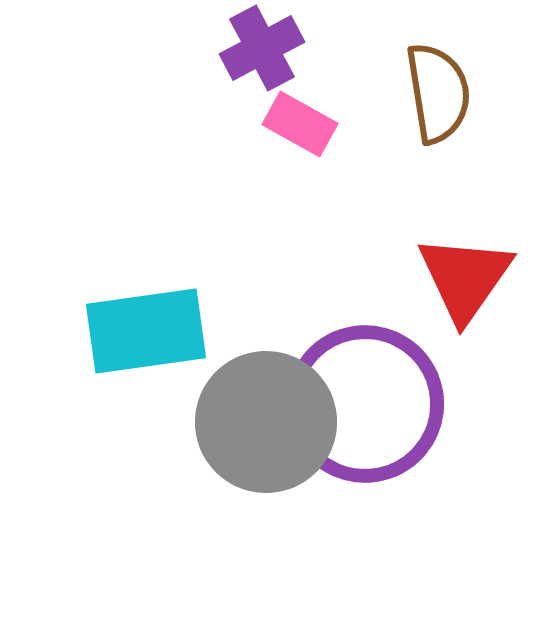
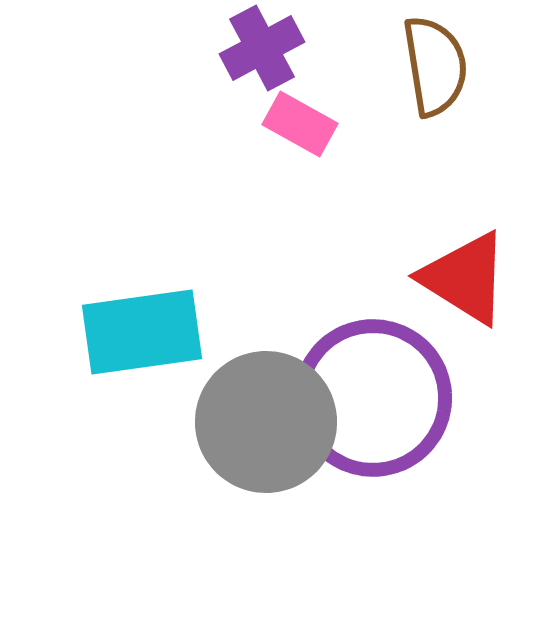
brown semicircle: moved 3 px left, 27 px up
red triangle: rotated 33 degrees counterclockwise
cyan rectangle: moved 4 px left, 1 px down
purple circle: moved 8 px right, 6 px up
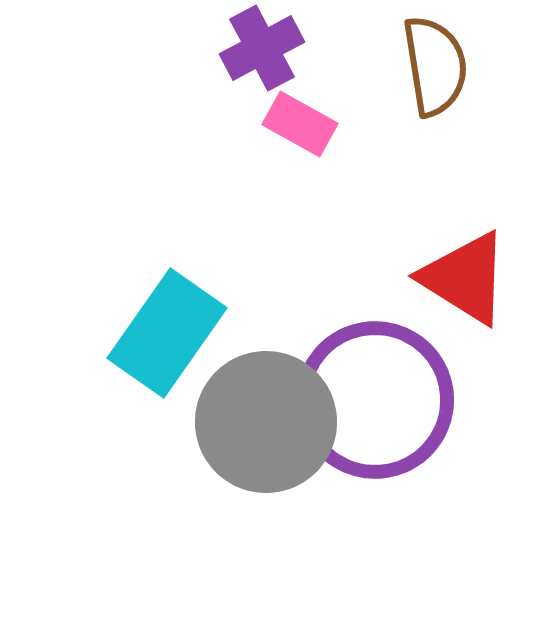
cyan rectangle: moved 25 px right, 1 px down; rotated 47 degrees counterclockwise
purple circle: moved 2 px right, 2 px down
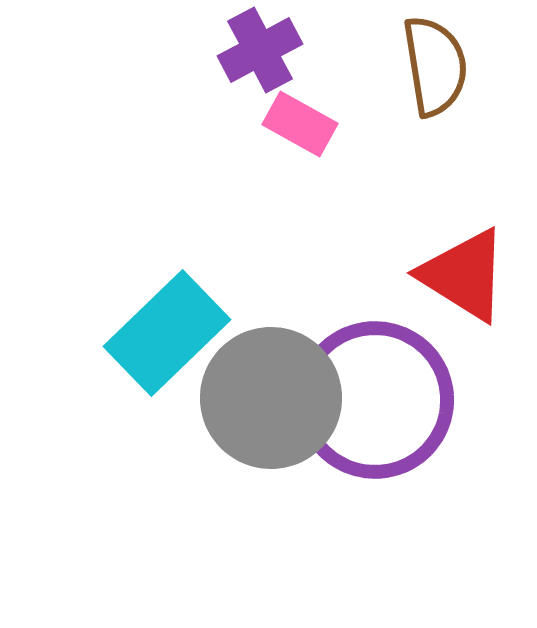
purple cross: moved 2 px left, 2 px down
red triangle: moved 1 px left, 3 px up
cyan rectangle: rotated 11 degrees clockwise
gray circle: moved 5 px right, 24 px up
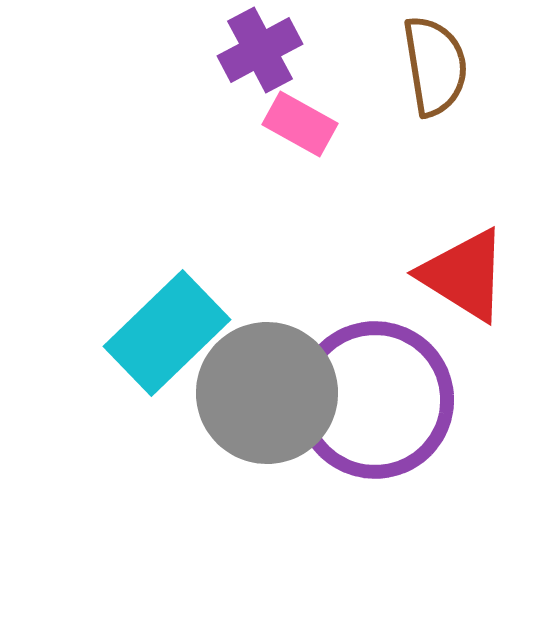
gray circle: moved 4 px left, 5 px up
